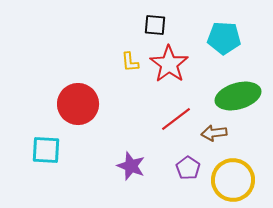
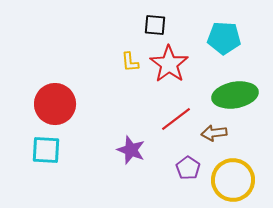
green ellipse: moved 3 px left, 1 px up; rotated 6 degrees clockwise
red circle: moved 23 px left
purple star: moved 16 px up
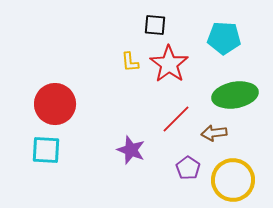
red line: rotated 8 degrees counterclockwise
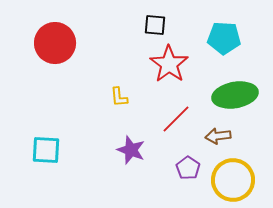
yellow L-shape: moved 11 px left, 35 px down
red circle: moved 61 px up
brown arrow: moved 4 px right, 3 px down
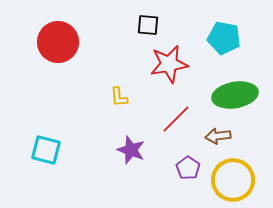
black square: moved 7 px left
cyan pentagon: rotated 8 degrees clockwise
red circle: moved 3 px right, 1 px up
red star: rotated 27 degrees clockwise
cyan square: rotated 12 degrees clockwise
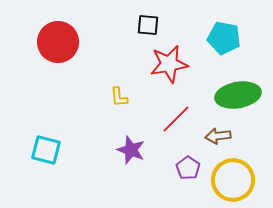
green ellipse: moved 3 px right
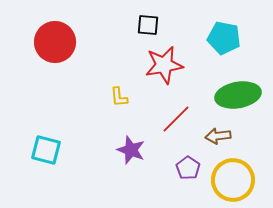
red circle: moved 3 px left
red star: moved 5 px left, 1 px down
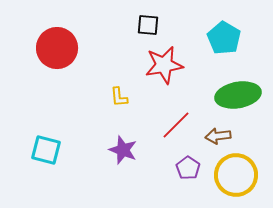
cyan pentagon: rotated 20 degrees clockwise
red circle: moved 2 px right, 6 px down
red line: moved 6 px down
purple star: moved 8 px left
yellow circle: moved 3 px right, 5 px up
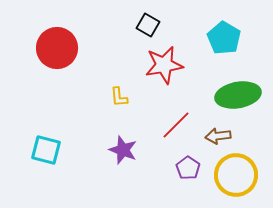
black square: rotated 25 degrees clockwise
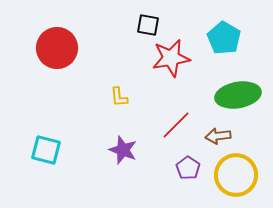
black square: rotated 20 degrees counterclockwise
red star: moved 7 px right, 7 px up
